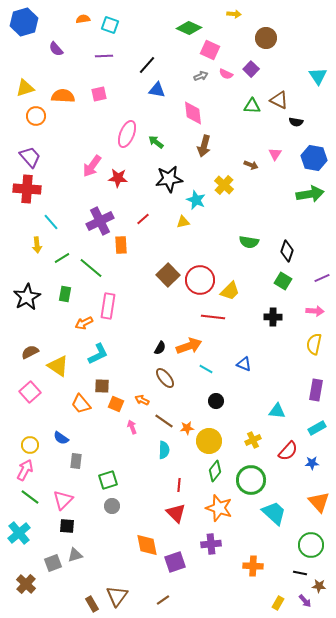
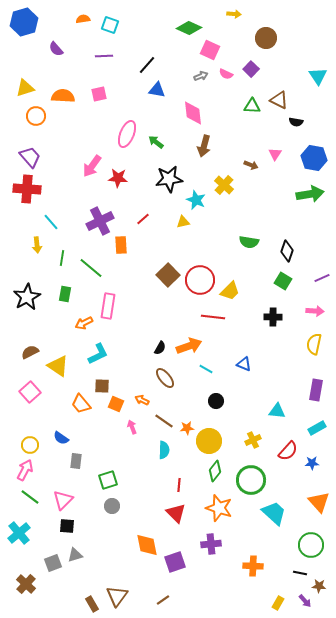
green line at (62, 258): rotated 49 degrees counterclockwise
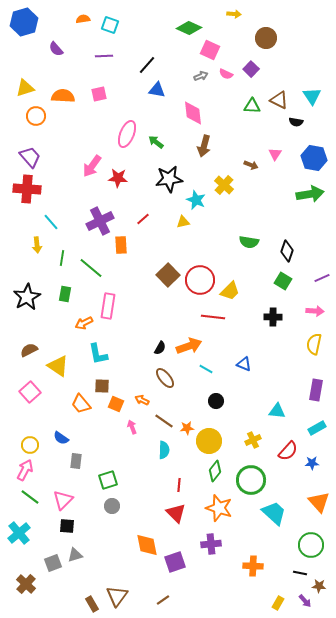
cyan triangle at (318, 76): moved 6 px left, 20 px down
brown semicircle at (30, 352): moved 1 px left, 2 px up
cyan L-shape at (98, 354): rotated 105 degrees clockwise
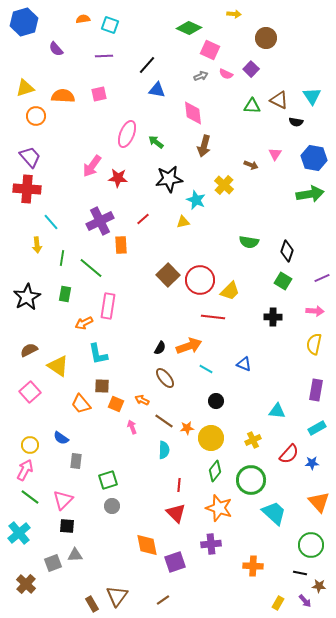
yellow circle at (209, 441): moved 2 px right, 3 px up
red semicircle at (288, 451): moved 1 px right, 3 px down
gray triangle at (75, 555): rotated 14 degrees clockwise
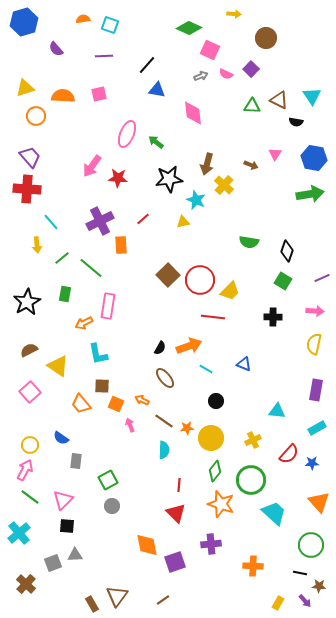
brown arrow at (204, 146): moved 3 px right, 18 px down
green line at (62, 258): rotated 42 degrees clockwise
black star at (27, 297): moved 5 px down
pink arrow at (132, 427): moved 2 px left, 2 px up
green square at (108, 480): rotated 12 degrees counterclockwise
orange star at (219, 508): moved 2 px right, 4 px up
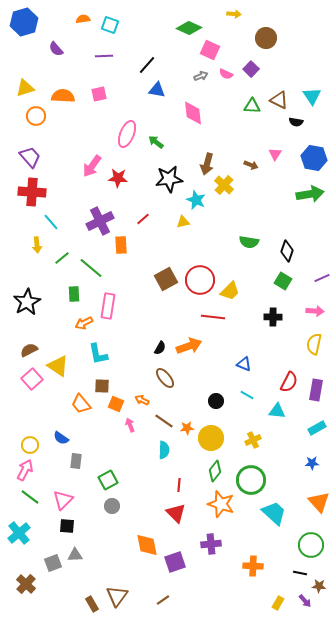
red cross at (27, 189): moved 5 px right, 3 px down
brown square at (168, 275): moved 2 px left, 4 px down; rotated 15 degrees clockwise
green rectangle at (65, 294): moved 9 px right; rotated 14 degrees counterclockwise
cyan line at (206, 369): moved 41 px right, 26 px down
pink square at (30, 392): moved 2 px right, 13 px up
red semicircle at (289, 454): moved 72 px up; rotated 15 degrees counterclockwise
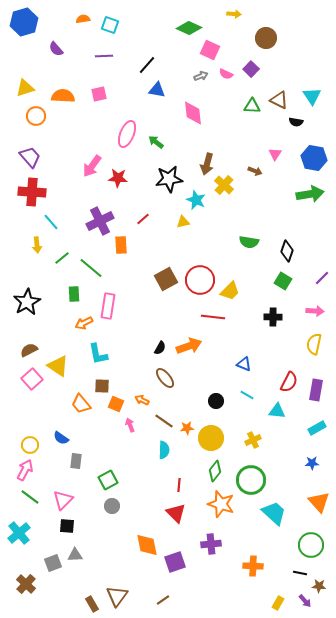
brown arrow at (251, 165): moved 4 px right, 6 px down
purple line at (322, 278): rotated 21 degrees counterclockwise
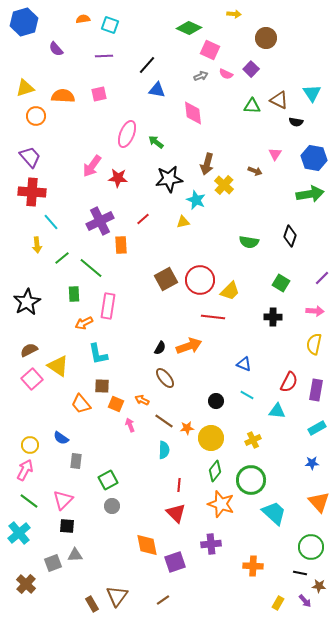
cyan triangle at (312, 96): moved 3 px up
black diamond at (287, 251): moved 3 px right, 15 px up
green square at (283, 281): moved 2 px left, 2 px down
green line at (30, 497): moved 1 px left, 4 px down
green circle at (311, 545): moved 2 px down
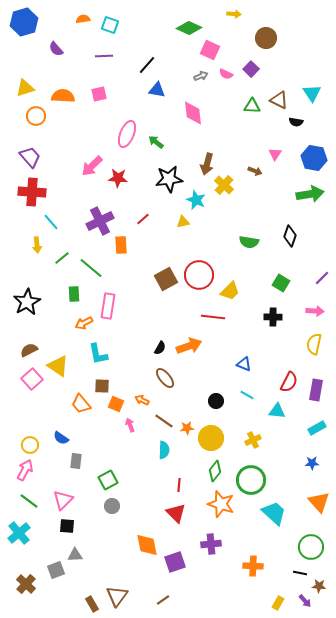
pink arrow at (92, 166): rotated 10 degrees clockwise
red circle at (200, 280): moved 1 px left, 5 px up
gray square at (53, 563): moved 3 px right, 7 px down
